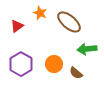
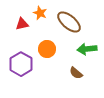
red triangle: moved 5 px right, 2 px up; rotated 24 degrees clockwise
orange circle: moved 7 px left, 15 px up
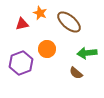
green arrow: moved 4 px down
purple hexagon: moved 1 px up; rotated 10 degrees clockwise
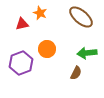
brown ellipse: moved 12 px right, 5 px up
brown semicircle: rotated 104 degrees counterclockwise
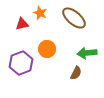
brown ellipse: moved 7 px left, 1 px down
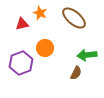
orange circle: moved 2 px left, 1 px up
green arrow: moved 2 px down
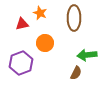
brown ellipse: rotated 50 degrees clockwise
orange circle: moved 5 px up
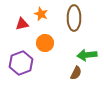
orange star: moved 1 px right, 1 px down
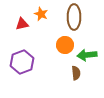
brown ellipse: moved 1 px up
orange circle: moved 20 px right, 2 px down
purple hexagon: moved 1 px right, 1 px up
brown semicircle: rotated 32 degrees counterclockwise
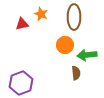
purple hexagon: moved 1 px left, 21 px down
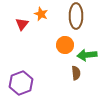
brown ellipse: moved 2 px right, 1 px up
red triangle: rotated 40 degrees counterclockwise
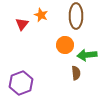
orange star: moved 1 px down
